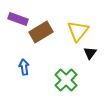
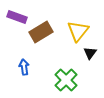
purple rectangle: moved 1 px left, 2 px up
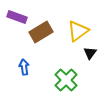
yellow triangle: rotated 15 degrees clockwise
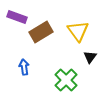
yellow triangle: rotated 30 degrees counterclockwise
black triangle: moved 4 px down
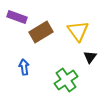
green cross: rotated 10 degrees clockwise
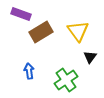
purple rectangle: moved 4 px right, 3 px up
blue arrow: moved 5 px right, 4 px down
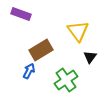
brown rectangle: moved 18 px down
blue arrow: rotated 35 degrees clockwise
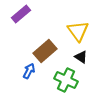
purple rectangle: rotated 60 degrees counterclockwise
brown rectangle: moved 4 px right, 1 px down; rotated 10 degrees counterclockwise
black triangle: moved 9 px left; rotated 32 degrees counterclockwise
green cross: rotated 30 degrees counterclockwise
